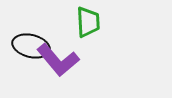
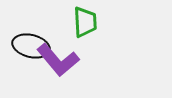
green trapezoid: moved 3 px left
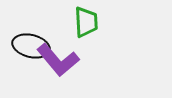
green trapezoid: moved 1 px right
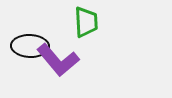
black ellipse: moved 1 px left; rotated 12 degrees counterclockwise
